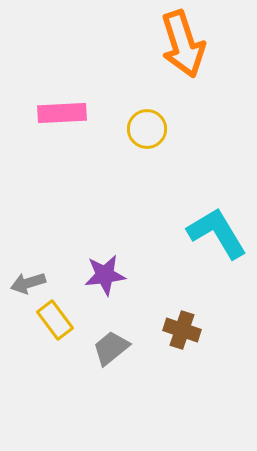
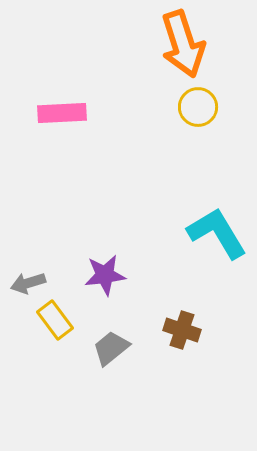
yellow circle: moved 51 px right, 22 px up
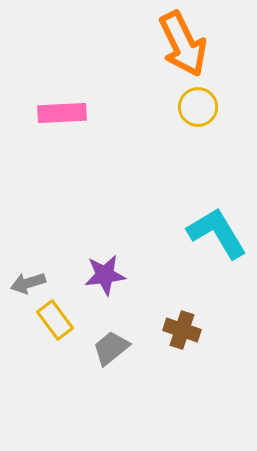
orange arrow: rotated 8 degrees counterclockwise
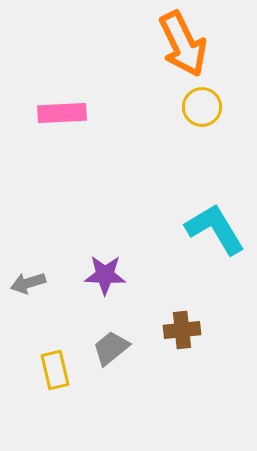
yellow circle: moved 4 px right
cyan L-shape: moved 2 px left, 4 px up
purple star: rotated 9 degrees clockwise
yellow rectangle: moved 50 px down; rotated 24 degrees clockwise
brown cross: rotated 24 degrees counterclockwise
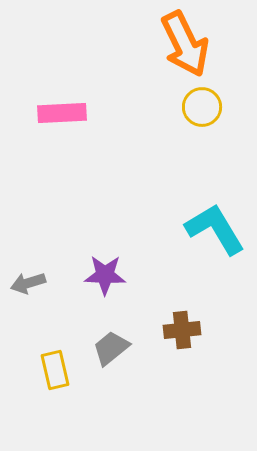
orange arrow: moved 2 px right
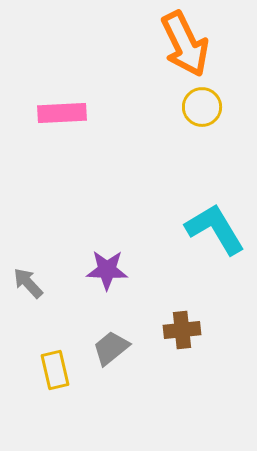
purple star: moved 2 px right, 5 px up
gray arrow: rotated 64 degrees clockwise
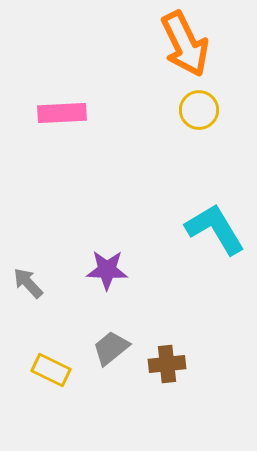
yellow circle: moved 3 px left, 3 px down
brown cross: moved 15 px left, 34 px down
yellow rectangle: moved 4 px left; rotated 51 degrees counterclockwise
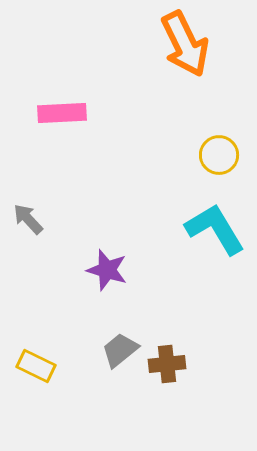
yellow circle: moved 20 px right, 45 px down
purple star: rotated 15 degrees clockwise
gray arrow: moved 64 px up
gray trapezoid: moved 9 px right, 2 px down
yellow rectangle: moved 15 px left, 4 px up
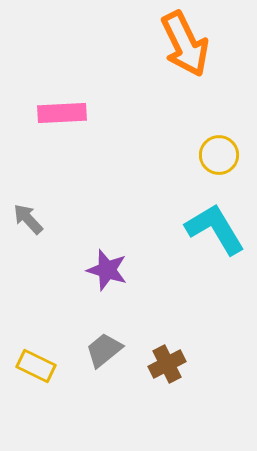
gray trapezoid: moved 16 px left
brown cross: rotated 21 degrees counterclockwise
